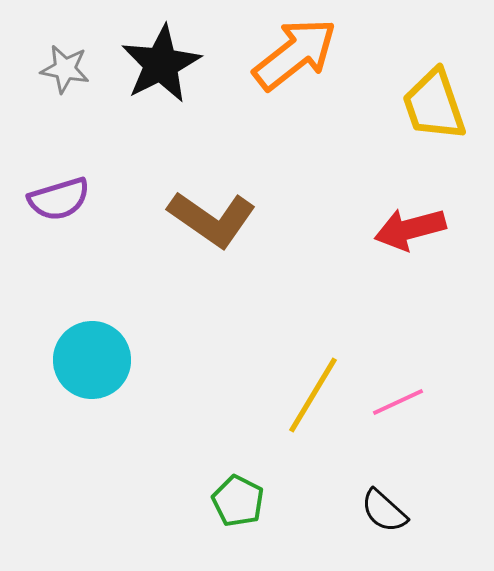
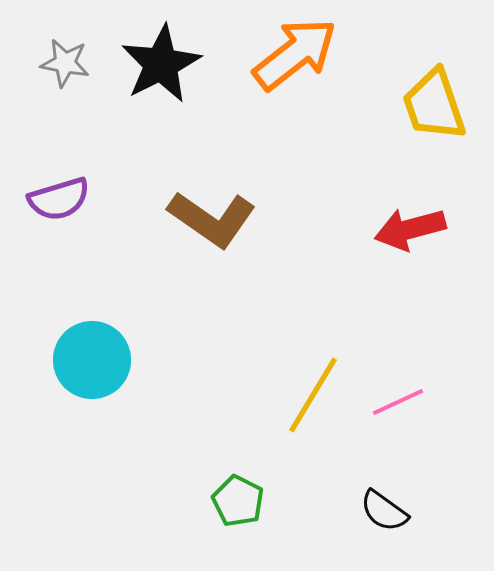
gray star: moved 6 px up
black semicircle: rotated 6 degrees counterclockwise
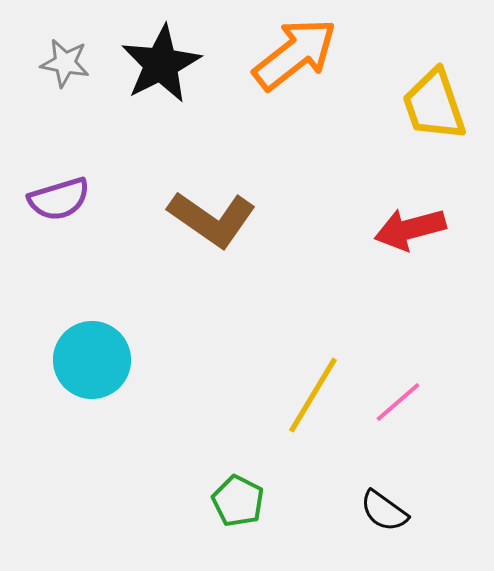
pink line: rotated 16 degrees counterclockwise
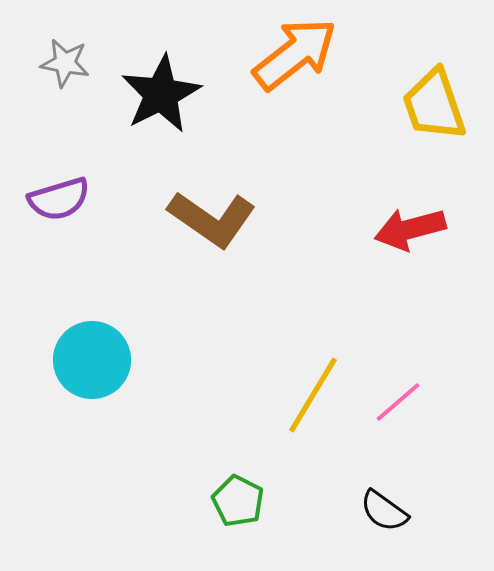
black star: moved 30 px down
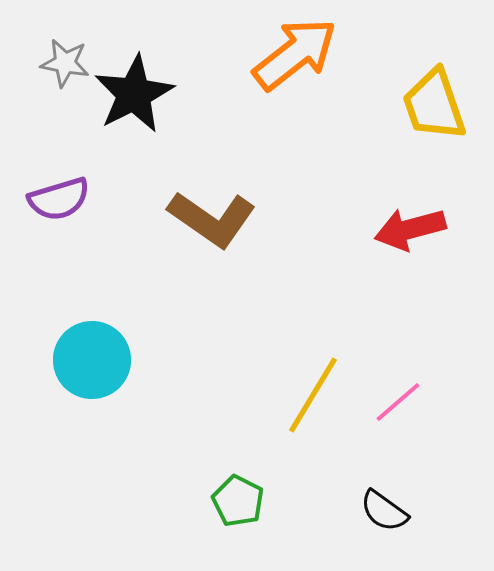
black star: moved 27 px left
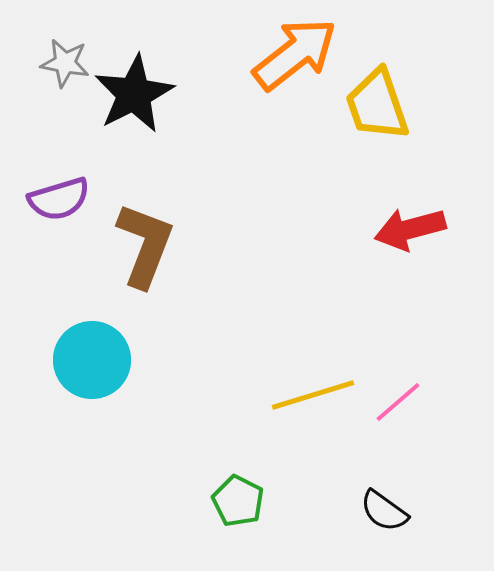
yellow trapezoid: moved 57 px left
brown L-shape: moved 67 px left, 26 px down; rotated 104 degrees counterclockwise
yellow line: rotated 42 degrees clockwise
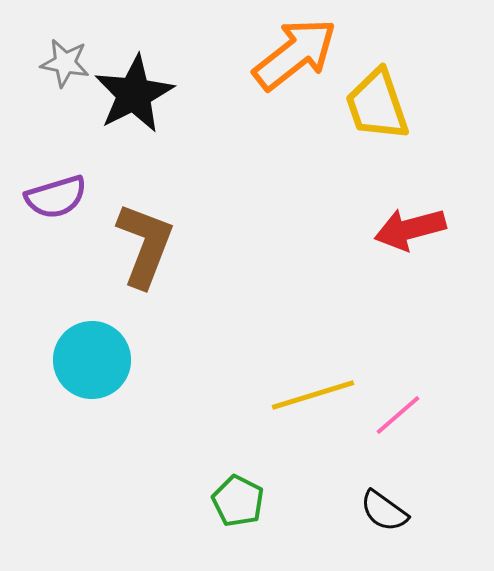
purple semicircle: moved 3 px left, 2 px up
pink line: moved 13 px down
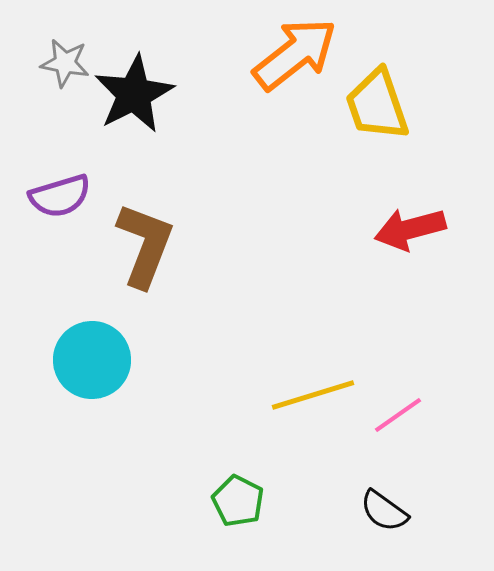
purple semicircle: moved 4 px right, 1 px up
pink line: rotated 6 degrees clockwise
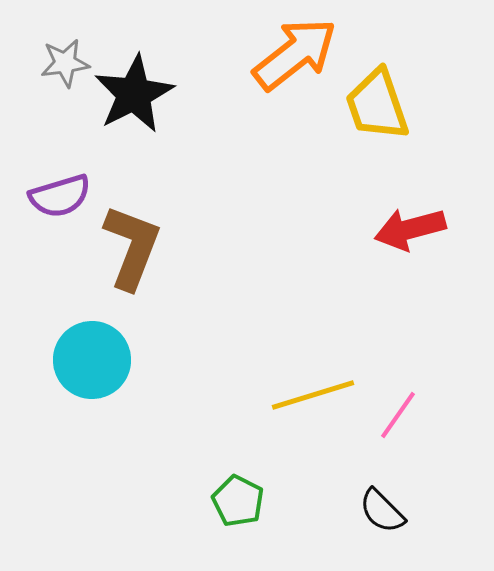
gray star: rotated 18 degrees counterclockwise
brown L-shape: moved 13 px left, 2 px down
pink line: rotated 20 degrees counterclockwise
black semicircle: moved 2 px left; rotated 9 degrees clockwise
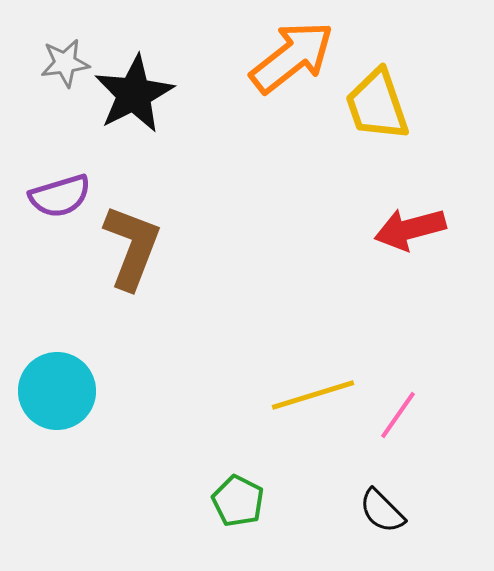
orange arrow: moved 3 px left, 3 px down
cyan circle: moved 35 px left, 31 px down
